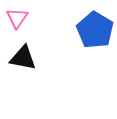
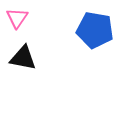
blue pentagon: rotated 21 degrees counterclockwise
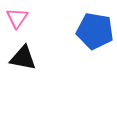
blue pentagon: moved 1 px down
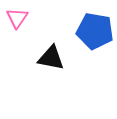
black triangle: moved 28 px right
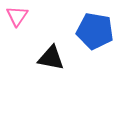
pink triangle: moved 2 px up
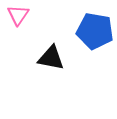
pink triangle: moved 1 px right, 1 px up
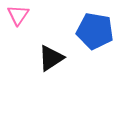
black triangle: rotated 44 degrees counterclockwise
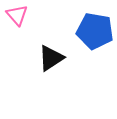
pink triangle: moved 1 px left; rotated 15 degrees counterclockwise
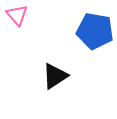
black triangle: moved 4 px right, 18 px down
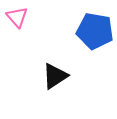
pink triangle: moved 2 px down
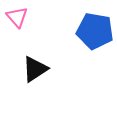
black triangle: moved 20 px left, 7 px up
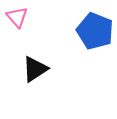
blue pentagon: rotated 12 degrees clockwise
